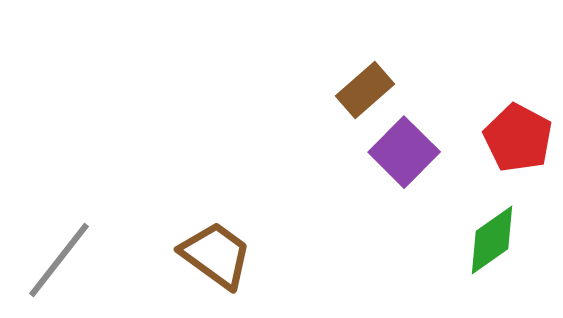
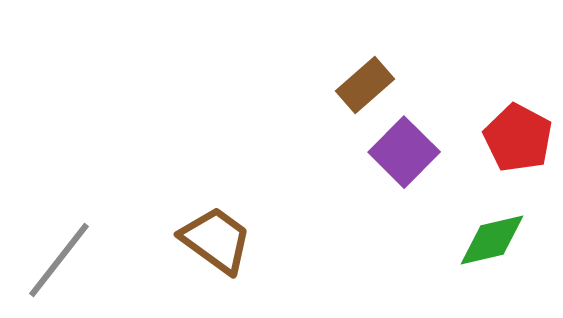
brown rectangle: moved 5 px up
green diamond: rotated 22 degrees clockwise
brown trapezoid: moved 15 px up
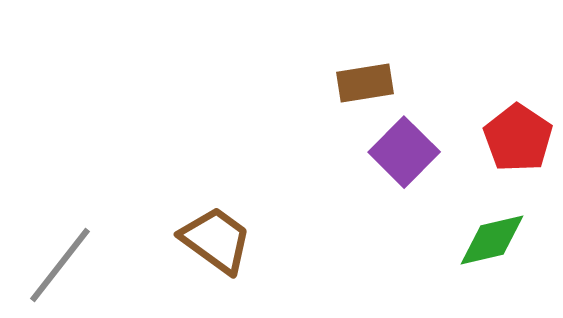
brown rectangle: moved 2 px up; rotated 32 degrees clockwise
red pentagon: rotated 6 degrees clockwise
gray line: moved 1 px right, 5 px down
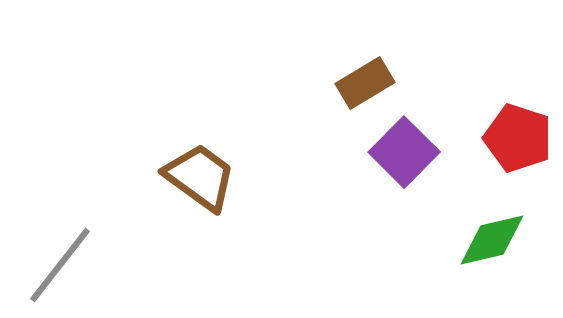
brown rectangle: rotated 22 degrees counterclockwise
red pentagon: rotated 16 degrees counterclockwise
brown trapezoid: moved 16 px left, 63 px up
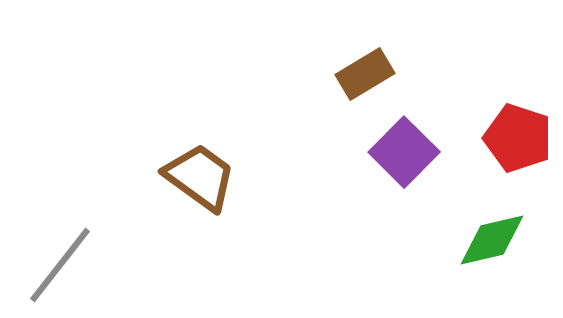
brown rectangle: moved 9 px up
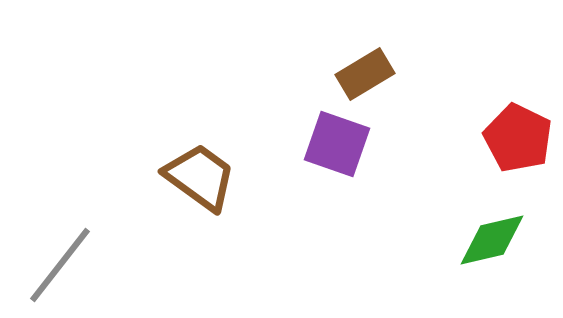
red pentagon: rotated 8 degrees clockwise
purple square: moved 67 px left, 8 px up; rotated 26 degrees counterclockwise
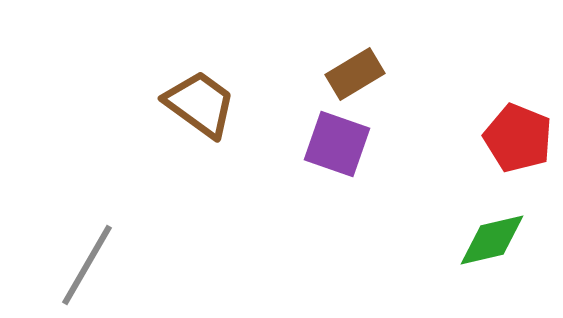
brown rectangle: moved 10 px left
red pentagon: rotated 4 degrees counterclockwise
brown trapezoid: moved 73 px up
gray line: moved 27 px right; rotated 8 degrees counterclockwise
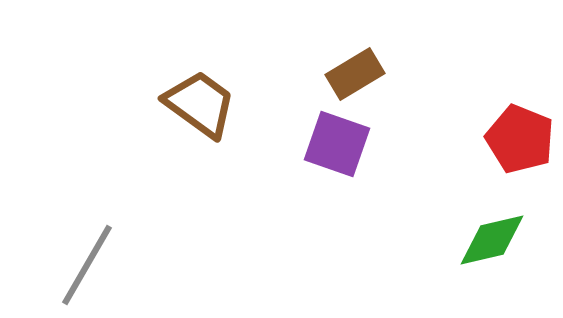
red pentagon: moved 2 px right, 1 px down
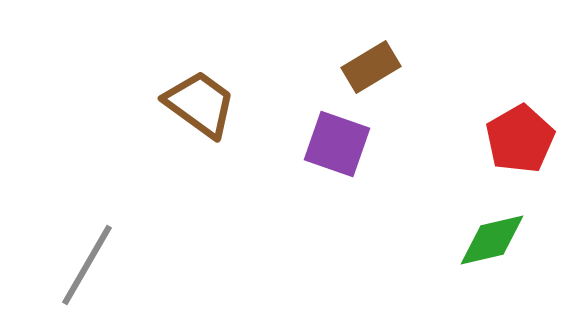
brown rectangle: moved 16 px right, 7 px up
red pentagon: rotated 20 degrees clockwise
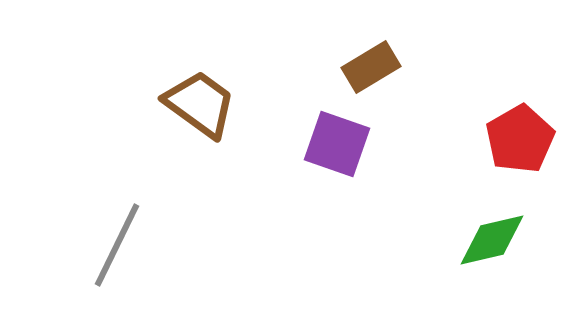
gray line: moved 30 px right, 20 px up; rotated 4 degrees counterclockwise
